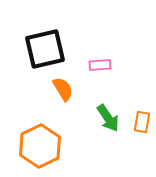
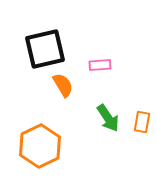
orange semicircle: moved 4 px up
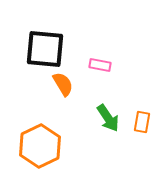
black square: rotated 18 degrees clockwise
pink rectangle: rotated 15 degrees clockwise
orange semicircle: moved 1 px up
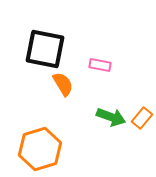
black square: rotated 6 degrees clockwise
green arrow: moved 3 px right, 1 px up; rotated 36 degrees counterclockwise
orange rectangle: moved 4 px up; rotated 30 degrees clockwise
orange hexagon: moved 3 px down; rotated 9 degrees clockwise
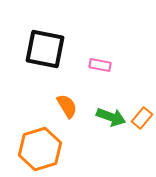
orange semicircle: moved 4 px right, 22 px down
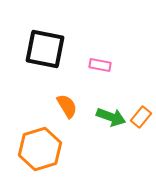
orange rectangle: moved 1 px left, 1 px up
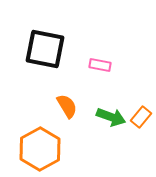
orange hexagon: rotated 12 degrees counterclockwise
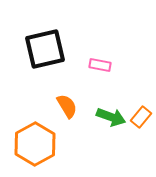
black square: rotated 24 degrees counterclockwise
orange hexagon: moved 5 px left, 5 px up
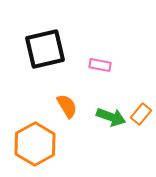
orange rectangle: moved 3 px up
